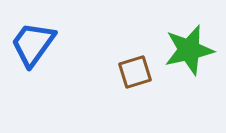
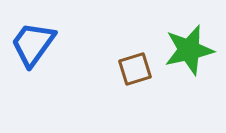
brown square: moved 3 px up
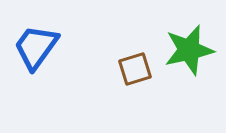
blue trapezoid: moved 3 px right, 3 px down
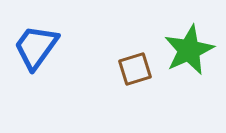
green star: rotated 12 degrees counterclockwise
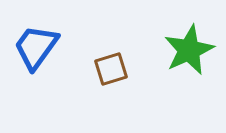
brown square: moved 24 px left
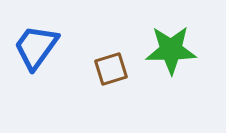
green star: moved 18 px left; rotated 24 degrees clockwise
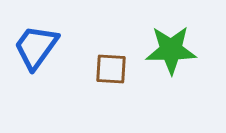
brown square: rotated 20 degrees clockwise
